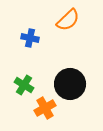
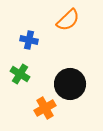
blue cross: moved 1 px left, 2 px down
green cross: moved 4 px left, 11 px up
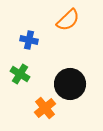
orange cross: rotated 10 degrees counterclockwise
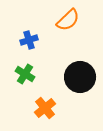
blue cross: rotated 30 degrees counterclockwise
green cross: moved 5 px right
black circle: moved 10 px right, 7 px up
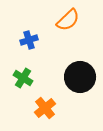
green cross: moved 2 px left, 4 px down
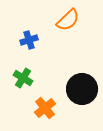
black circle: moved 2 px right, 12 px down
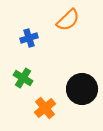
blue cross: moved 2 px up
